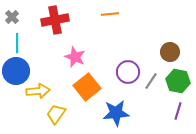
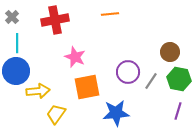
green hexagon: moved 1 px right, 2 px up
orange square: rotated 28 degrees clockwise
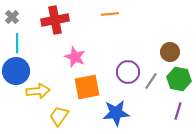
yellow trapezoid: moved 3 px right, 2 px down
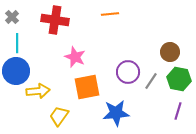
red cross: rotated 20 degrees clockwise
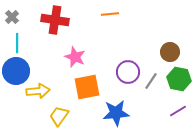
purple line: rotated 42 degrees clockwise
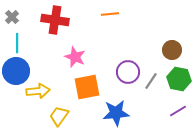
brown circle: moved 2 px right, 2 px up
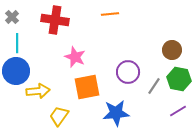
gray line: moved 3 px right, 5 px down
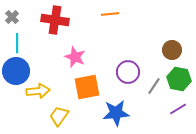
purple line: moved 2 px up
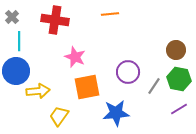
cyan line: moved 2 px right, 2 px up
brown circle: moved 4 px right
purple line: moved 1 px right
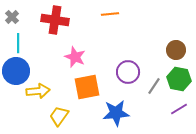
cyan line: moved 1 px left, 2 px down
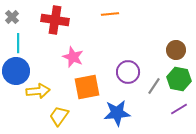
pink star: moved 2 px left
blue star: moved 1 px right
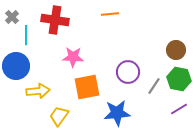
cyan line: moved 8 px right, 8 px up
pink star: rotated 20 degrees counterclockwise
blue circle: moved 5 px up
